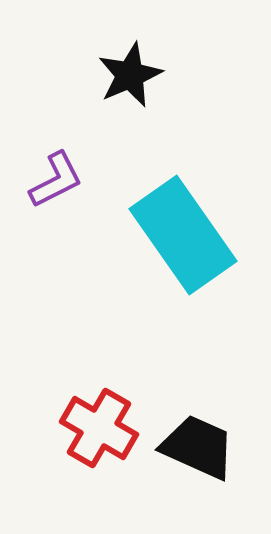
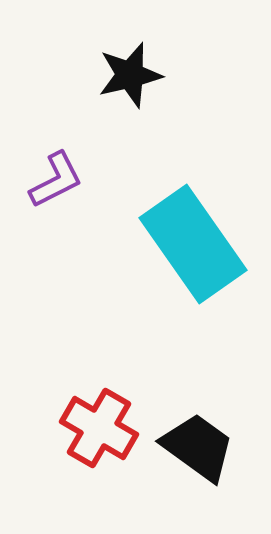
black star: rotated 10 degrees clockwise
cyan rectangle: moved 10 px right, 9 px down
black trapezoid: rotated 12 degrees clockwise
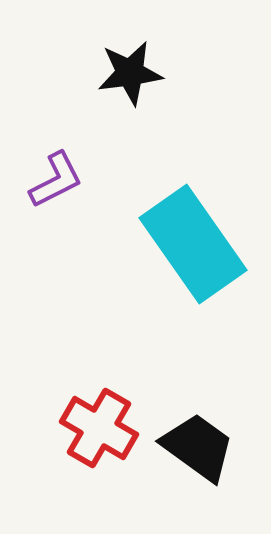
black star: moved 2 px up; rotated 6 degrees clockwise
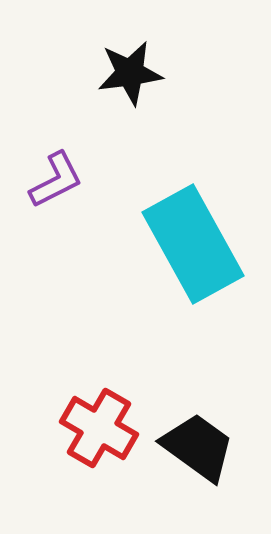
cyan rectangle: rotated 6 degrees clockwise
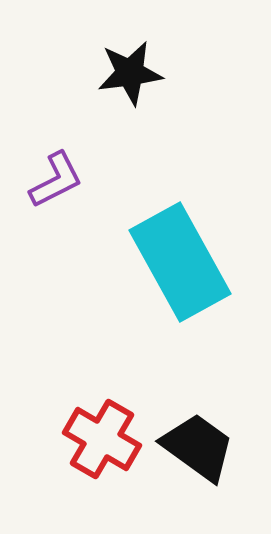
cyan rectangle: moved 13 px left, 18 px down
red cross: moved 3 px right, 11 px down
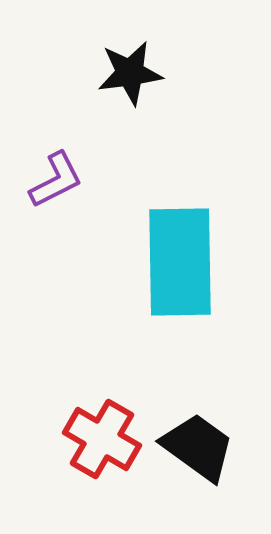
cyan rectangle: rotated 28 degrees clockwise
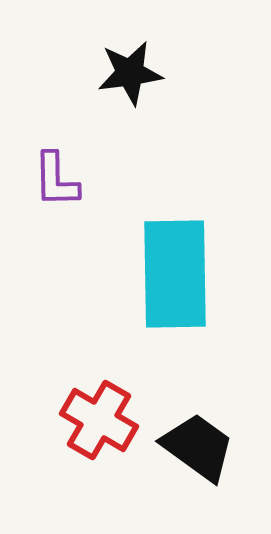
purple L-shape: rotated 116 degrees clockwise
cyan rectangle: moved 5 px left, 12 px down
red cross: moved 3 px left, 19 px up
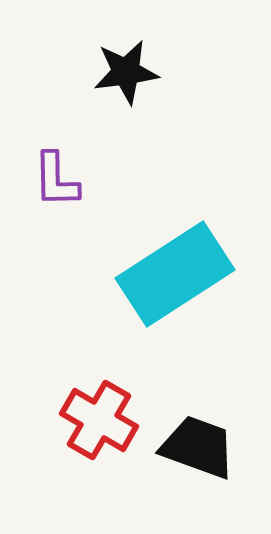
black star: moved 4 px left, 1 px up
cyan rectangle: rotated 58 degrees clockwise
black trapezoid: rotated 16 degrees counterclockwise
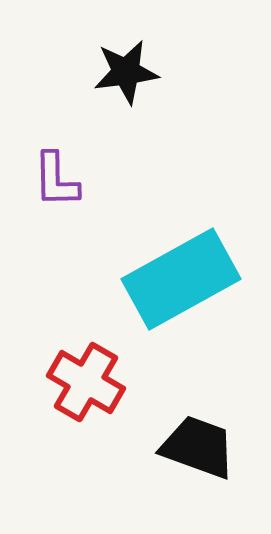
cyan rectangle: moved 6 px right, 5 px down; rotated 4 degrees clockwise
red cross: moved 13 px left, 38 px up
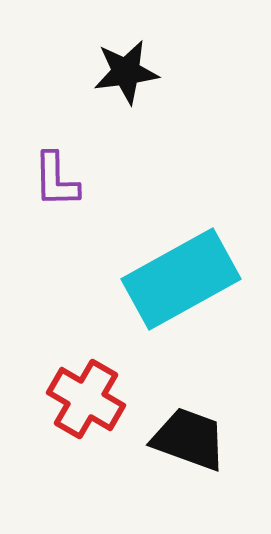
red cross: moved 17 px down
black trapezoid: moved 9 px left, 8 px up
